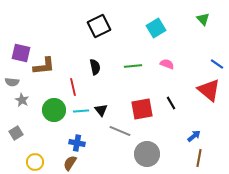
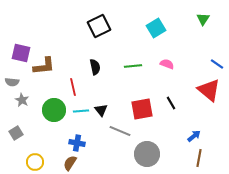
green triangle: rotated 16 degrees clockwise
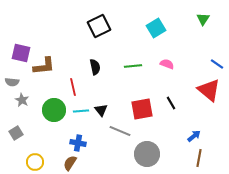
blue cross: moved 1 px right
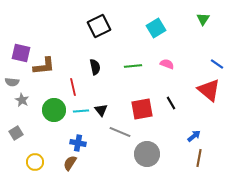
gray line: moved 1 px down
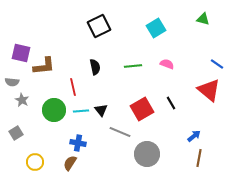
green triangle: rotated 48 degrees counterclockwise
red square: rotated 20 degrees counterclockwise
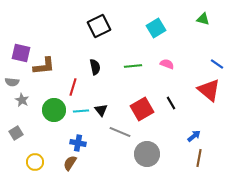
red line: rotated 30 degrees clockwise
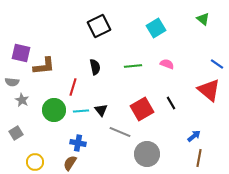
green triangle: rotated 24 degrees clockwise
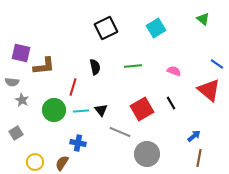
black square: moved 7 px right, 2 px down
pink semicircle: moved 7 px right, 7 px down
brown semicircle: moved 8 px left
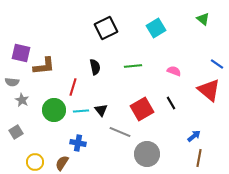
gray square: moved 1 px up
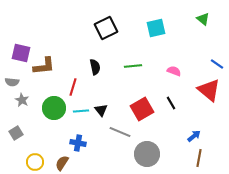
cyan square: rotated 18 degrees clockwise
green circle: moved 2 px up
gray square: moved 1 px down
